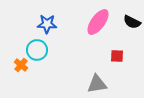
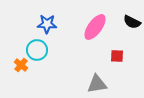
pink ellipse: moved 3 px left, 5 px down
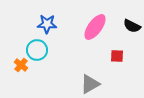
black semicircle: moved 4 px down
gray triangle: moved 7 px left; rotated 20 degrees counterclockwise
